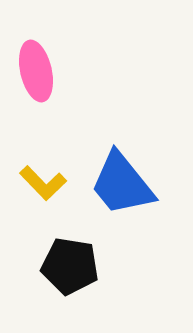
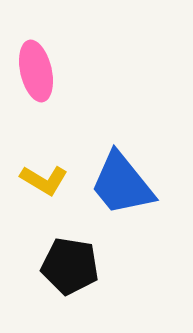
yellow L-shape: moved 1 px right, 3 px up; rotated 15 degrees counterclockwise
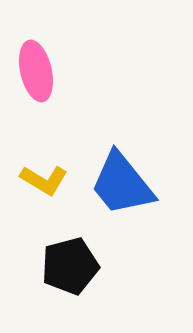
black pentagon: rotated 24 degrees counterclockwise
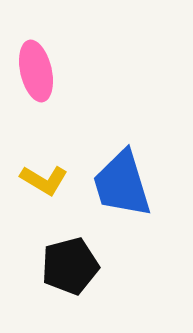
blue trapezoid: rotated 22 degrees clockwise
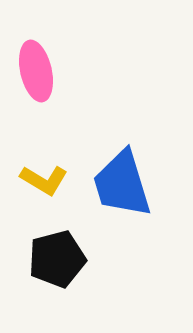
black pentagon: moved 13 px left, 7 px up
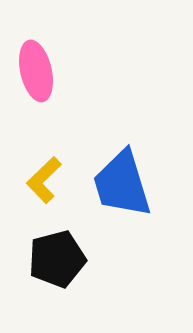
yellow L-shape: rotated 105 degrees clockwise
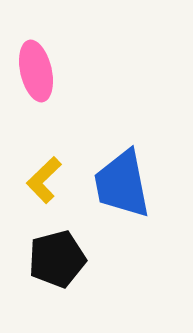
blue trapezoid: rotated 6 degrees clockwise
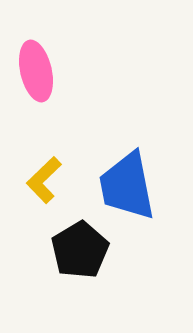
blue trapezoid: moved 5 px right, 2 px down
black pentagon: moved 23 px right, 9 px up; rotated 16 degrees counterclockwise
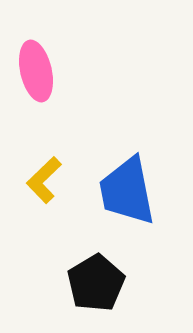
blue trapezoid: moved 5 px down
black pentagon: moved 16 px right, 33 px down
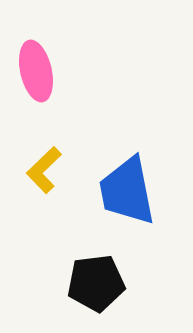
yellow L-shape: moved 10 px up
black pentagon: rotated 24 degrees clockwise
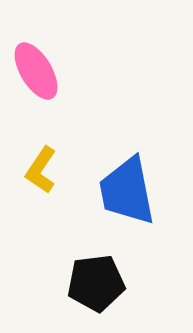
pink ellipse: rotated 18 degrees counterclockwise
yellow L-shape: moved 3 px left; rotated 12 degrees counterclockwise
